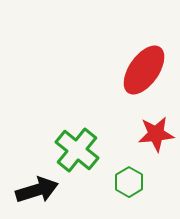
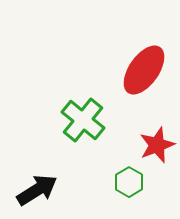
red star: moved 1 px right, 11 px down; rotated 15 degrees counterclockwise
green cross: moved 6 px right, 30 px up
black arrow: rotated 15 degrees counterclockwise
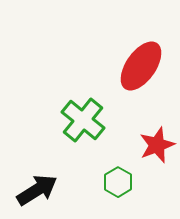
red ellipse: moved 3 px left, 4 px up
green hexagon: moved 11 px left
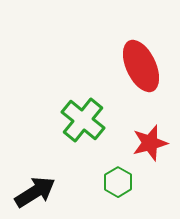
red ellipse: rotated 60 degrees counterclockwise
red star: moved 7 px left, 2 px up; rotated 6 degrees clockwise
black arrow: moved 2 px left, 2 px down
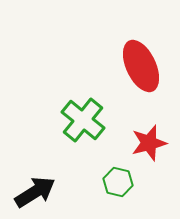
red star: moved 1 px left
green hexagon: rotated 16 degrees counterclockwise
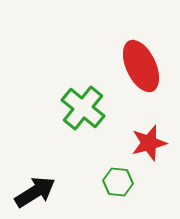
green cross: moved 12 px up
green hexagon: rotated 8 degrees counterclockwise
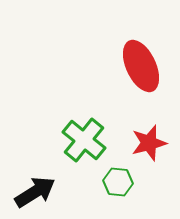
green cross: moved 1 px right, 32 px down
